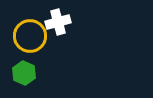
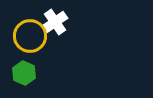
white cross: moved 3 px left; rotated 20 degrees counterclockwise
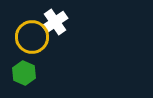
yellow circle: moved 2 px right, 1 px down
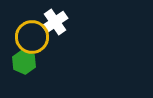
green hexagon: moved 11 px up
